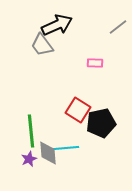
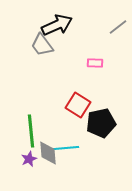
red square: moved 5 px up
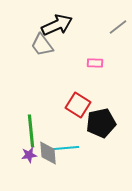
purple star: moved 4 px up; rotated 14 degrees clockwise
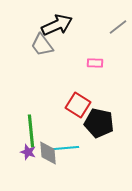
black pentagon: moved 2 px left; rotated 24 degrees clockwise
purple star: moved 1 px left, 3 px up; rotated 28 degrees clockwise
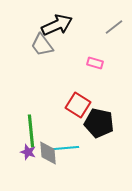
gray line: moved 4 px left
pink rectangle: rotated 14 degrees clockwise
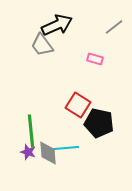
pink rectangle: moved 4 px up
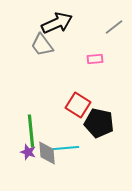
black arrow: moved 2 px up
pink rectangle: rotated 21 degrees counterclockwise
gray diamond: moved 1 px left
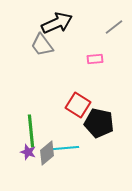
gray diamond: rotated 55 degrees clockwise
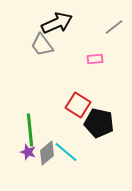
green line: moved 1 px left, 1 px up
cyan line: moved 4 px down; rotated 45 degrees clockwise
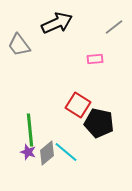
gray trapezoid: moved 23 px left
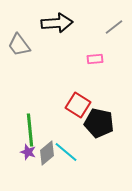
black arrow: rotated 20 degrees clockwise
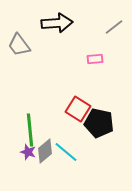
red square: moved 4 px down
gray diamond: moved 2 px left, 2 px up
